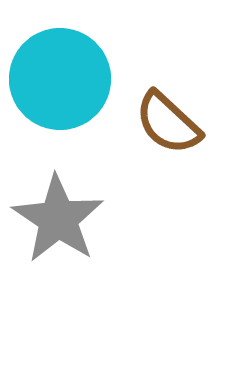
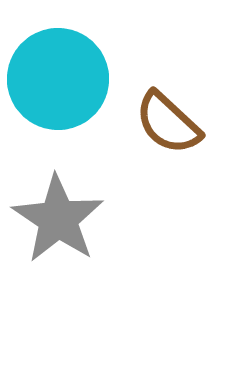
cyan circle: moved 2 px left
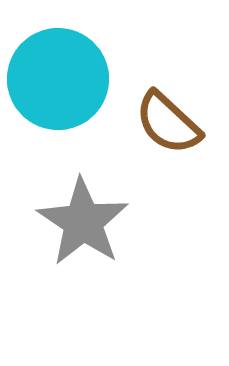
gray star: moved 25 px right, 3 px down
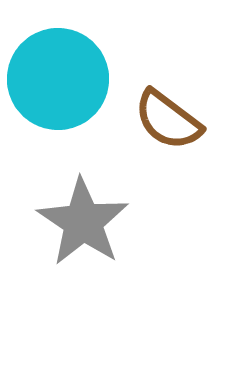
brown semicircle: moved 3 px up; rotated 6 degrees counterclockwise
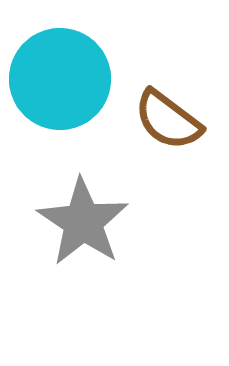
cyan circle: moved 2 px right
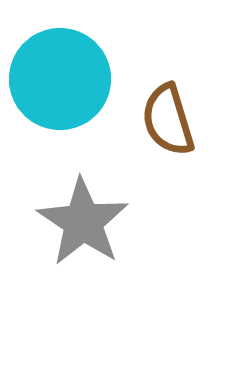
brown semicircle: rotated 36 degrees clockwise
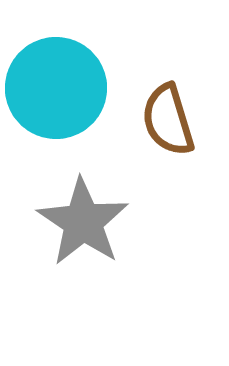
cyan circle: moved 4 px left, 9 px down
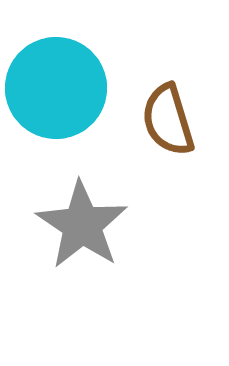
gray star: moved 1 px left, 3 px down
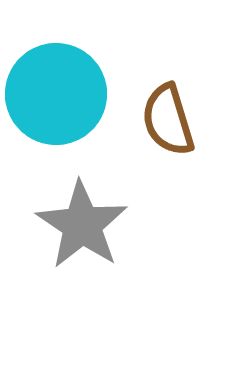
cyan circle: moved 6 px down
